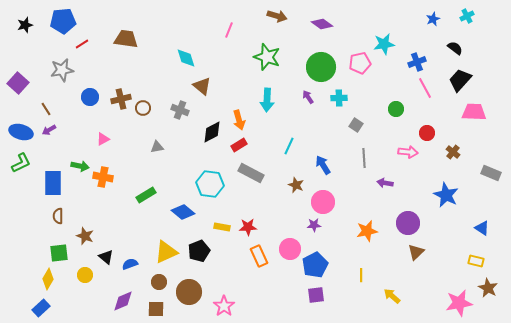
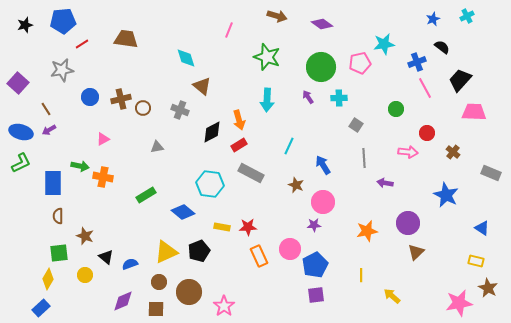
black semicircle at (455, 48): moved 13 px left, 1 px up
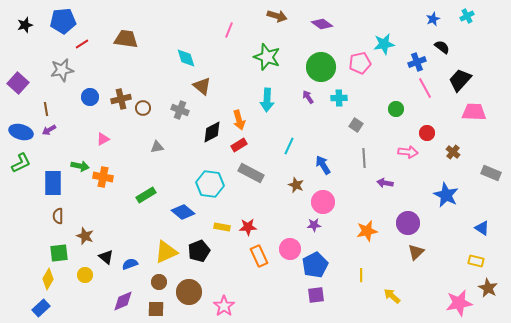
brown line at (46, 109): rotated 24 degrees clockwise
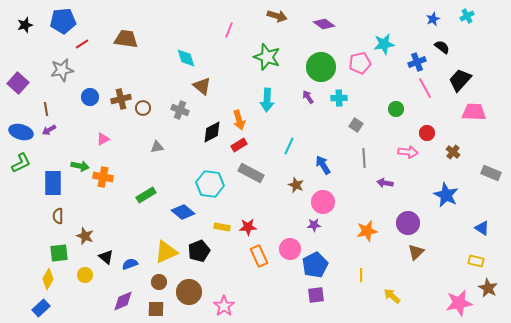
purple diamond at (322, 24): moved 2 px right
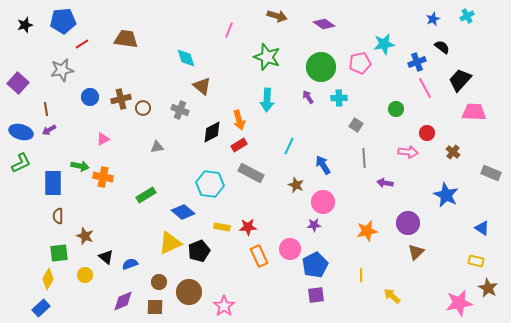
yellow triangle at (166, 252): moved 4 px right, 9 px up
brown square at (156, 309): moved 1 px left, 2 px up
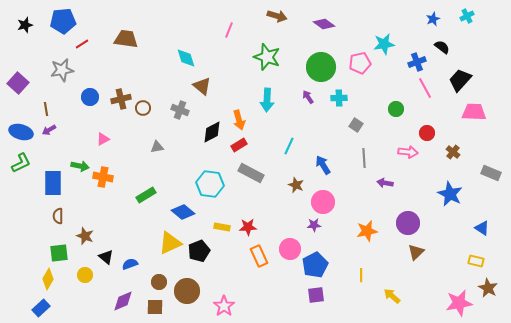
blue star at (446, 195): moved 4 px right, 1 px up
brown circle at (189, 292): moved 2 px left, 1 px up
